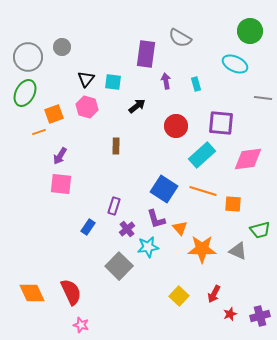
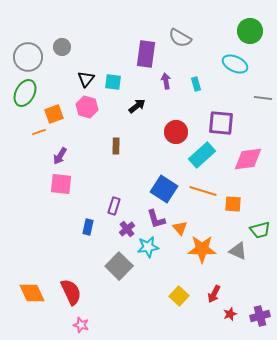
red circle at (176, 126): moved 6 px down
blue rectangle at (88, 227): rotated 21 degrees counterclockwise
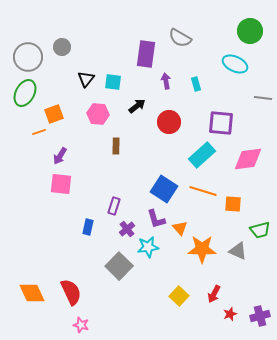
pink hexagon at (87, 107): moved 11 px right, 7 px down; rotated 10 degrees counterclockwise
red circle at (176, 132): moved 7 px left, 10 px up
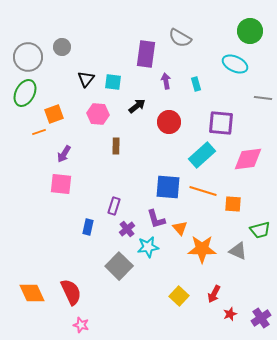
purple arrow at (60, 156): moved 4 px right, 2 px up
blue square at (164, 189): moved 4 px right, 2 px up; rotated 28 degrees counterclockwise
purple cross at (260, 316): moved 1 px right, 2 px down; rotated 18 degrees counterclockwise
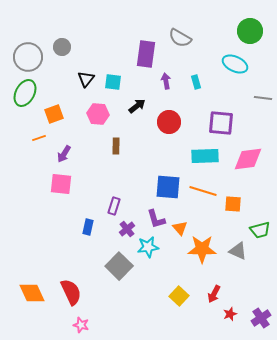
cyan rectangle at (196, 84): moved 2 px up
orange line at (39, 132): moved 6 px down
cyan rectangle at (202, 155): moved 3 px right, 1 px down; rotated 40 degrees clockwise
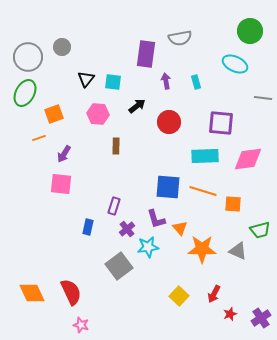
gray semicircle at (180, 38): rotated 40 degrees counterclockwise
gray square at (119, 266): rotated 8 degrees clockwise
